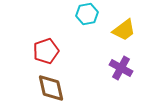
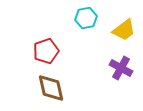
cyan hexagon: moved 1 px left, 4 px down
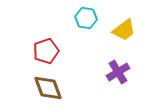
cyan hexagon: rotated 20 degrees clockwise
purple cross: moved 3 px left, 4 px down; rotated 30 degrees clockwise
brown diamond: moved 3 px left; rotated 8 degrees counterclockwise
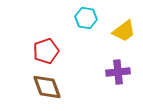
yellow trapezoid: moved 1 px down
purple cross: rotated 25 degrees clockwise
brown diamond: moved 1 px left, 1 px up
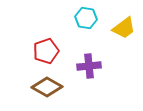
yellow trapezoid: moved 3 px up
purple cross: moved 29 px left, 6 px up
brown diamond: rotated 40 degrees counterclockwise
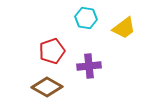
red pentagon: moved 6 px right
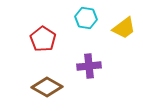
red pentagon: moved 9 px left, 12 px up; rotated 20 degrees counterclockwise
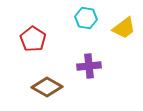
red pentagon: moved 10 px left
